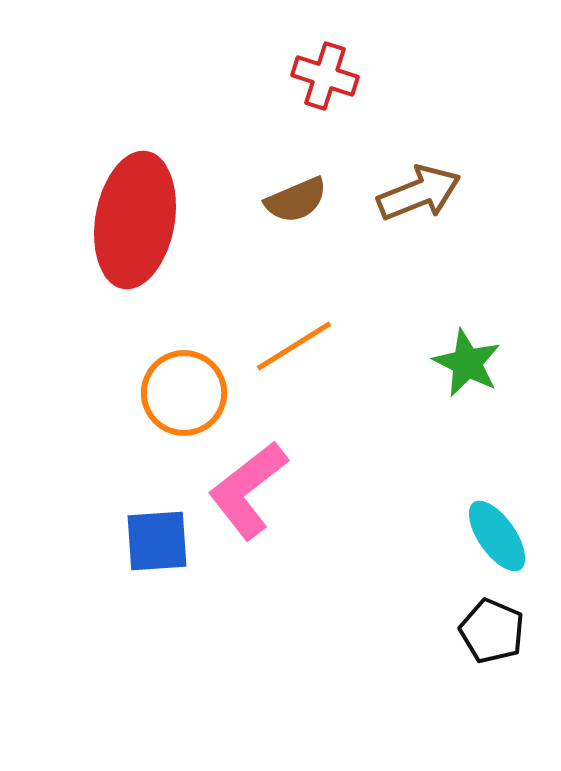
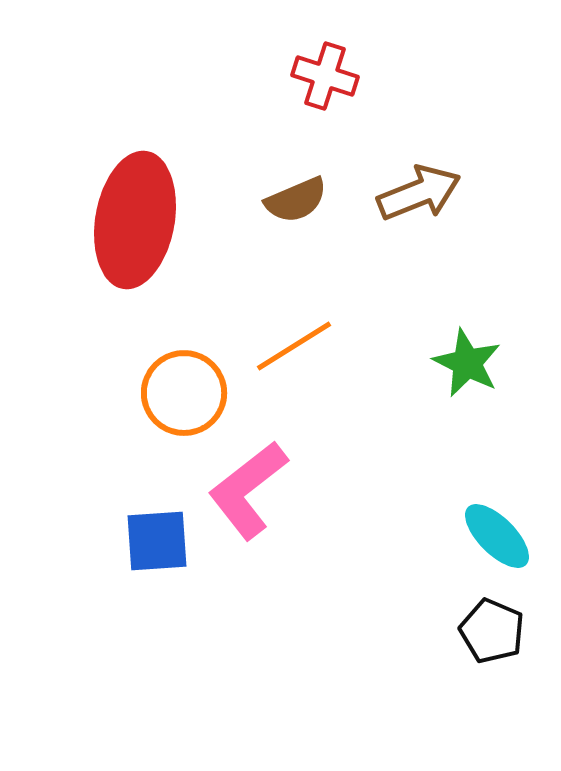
cyan ellipse: rotated 10 degrees counterclockwise
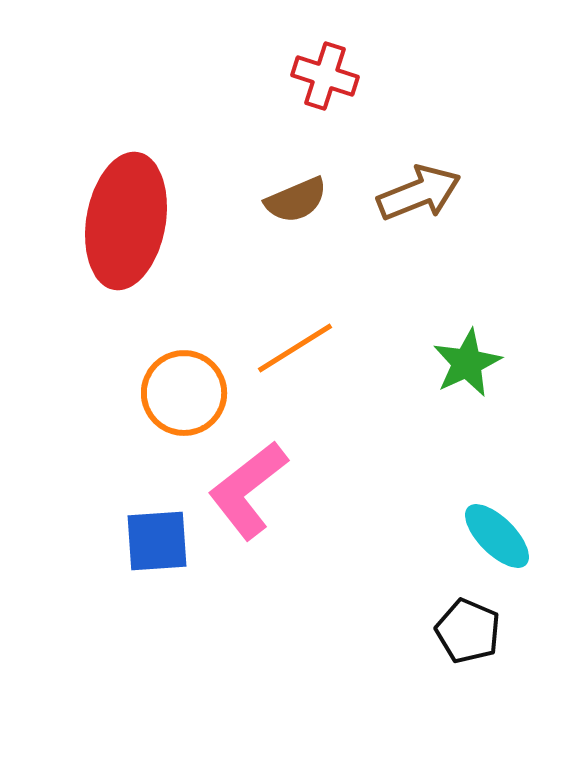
red ellipse: moved 9 px left, 1 px down
orange line: moved 1 px right, 2 px down
green star: rotated 20 degrees clockwise
black pentagon: moved 24 px left
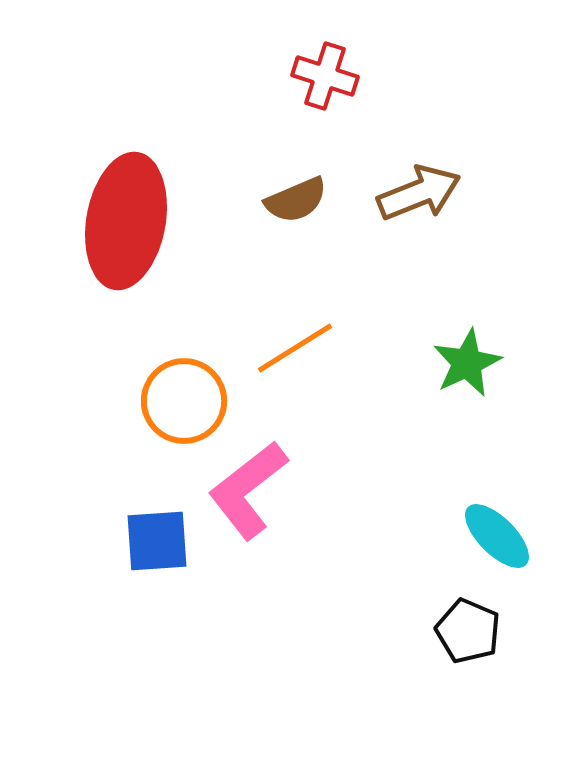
orange circle: moved 8 px down
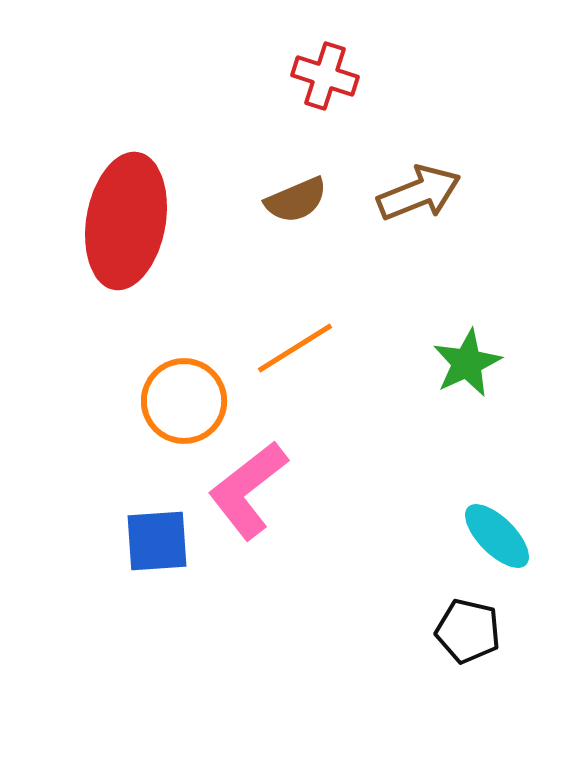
black pentagon: rotated 10 degrees counterclockwise
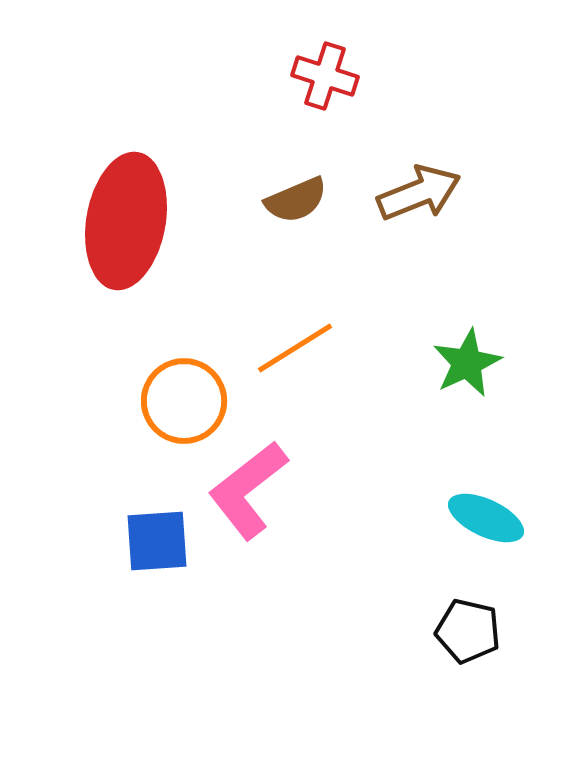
cyan ellipse: moved 11 px left, 18 px up; rotated 20 degrees counterclockwise
